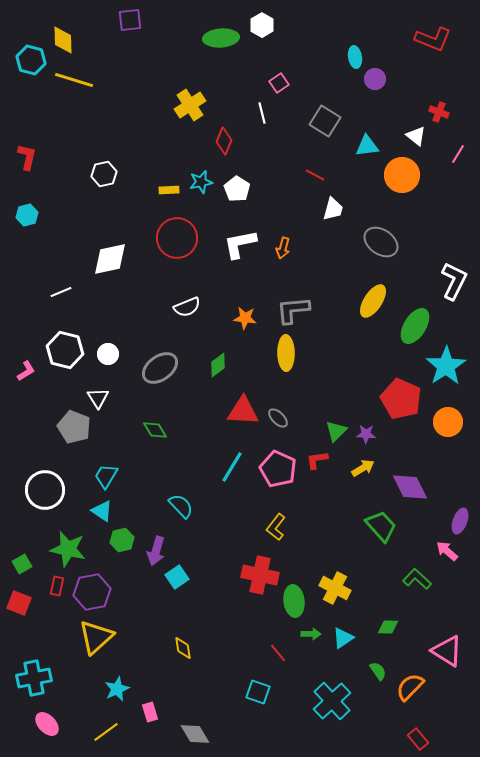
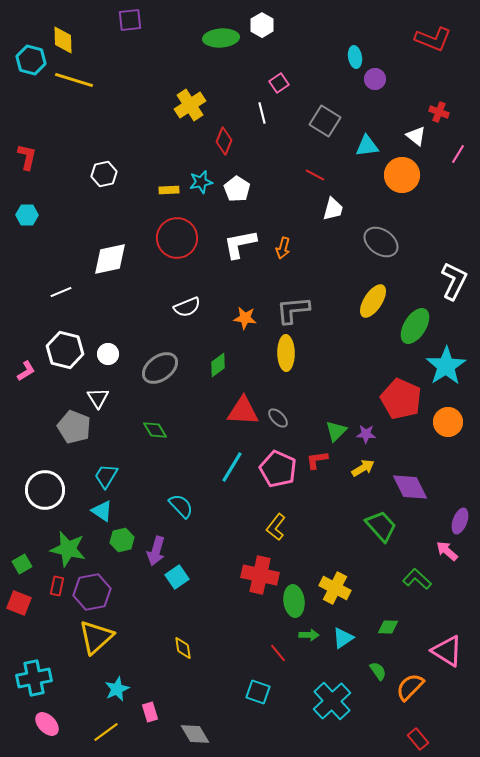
cyan hexagon at (27, 215): rotated 15 degrees clockwise
green arrow at (311, 634): moved 2 px left, 1 px down
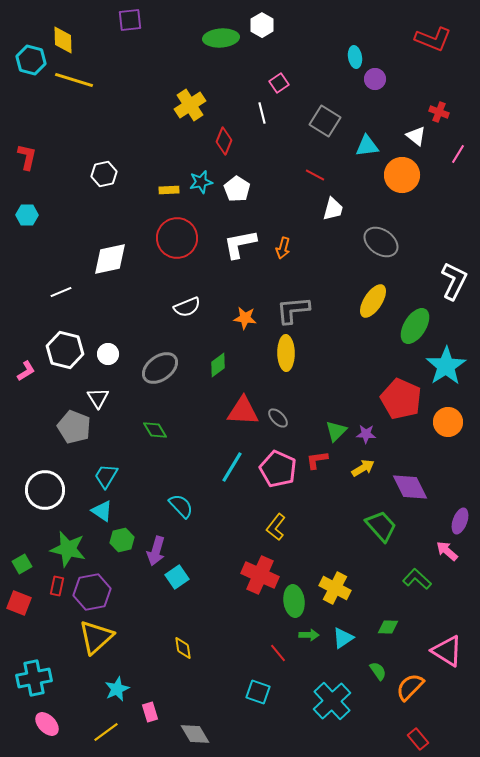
red cross at (260, 575): rotated 12 degrees clockwise
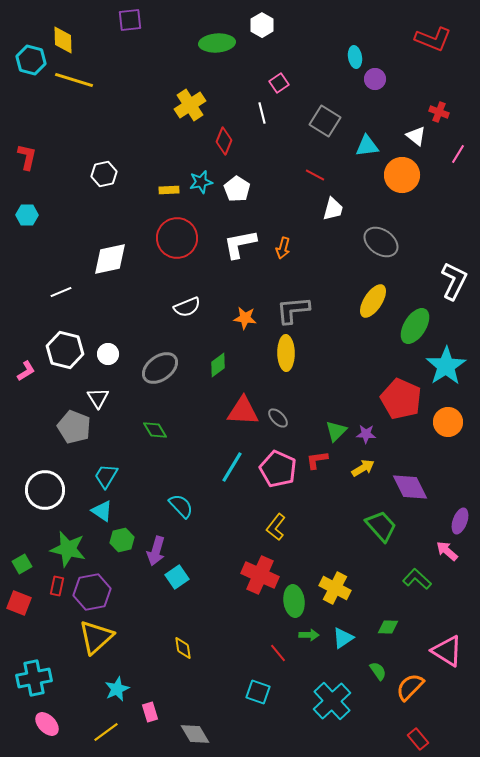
green ellipse at (221, 38): moved 4 px left, 5 px down
